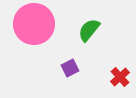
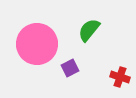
pink circle: moved 3 px right, 20 px down
red cross: rotated 30 degrees counterclockwise
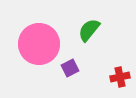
pink circle: moved 2 px right
red cross: rotated 30 degrees counterclockwise
